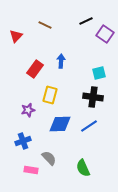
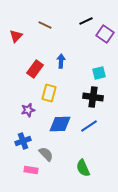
yellow rectangle: moved 1 px left, 2 px up
gray semicircle: moved 3 px left, 4 px up
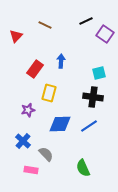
blue cross: rotated 28 degrees counterclockwise
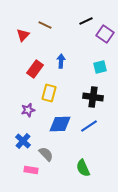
red triangle: moved 7 px right, 1 px up
cyan square: moved 1 px right, 6 px up
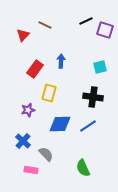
purple square: moved 4 px up; rotated 18 degrees counterclockwise
blue line: moved 1 px left
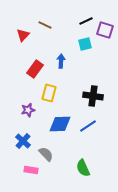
cyan square: moved 15 px left, 23 px up
black cross: moved 1 px up
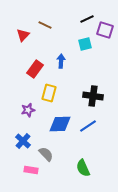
black line: moved 1 px right, 2 px up
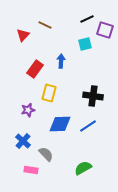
green semicircle: rotated 84 degrees clockwise
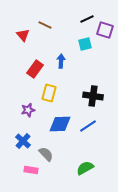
red triangle: rotated 24 degrees counterclockwise
green semicircle: moved 2 px right
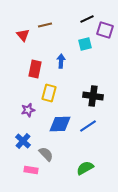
brown line: rotated 40 degrees counterclockwise
red rectangle: rotated 24 degrees counterclockwise
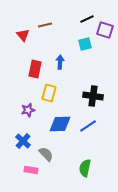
blue arrow: moved 1 px left, 1 px down
green semicircle: rotated 48 degrees counterclockwise
